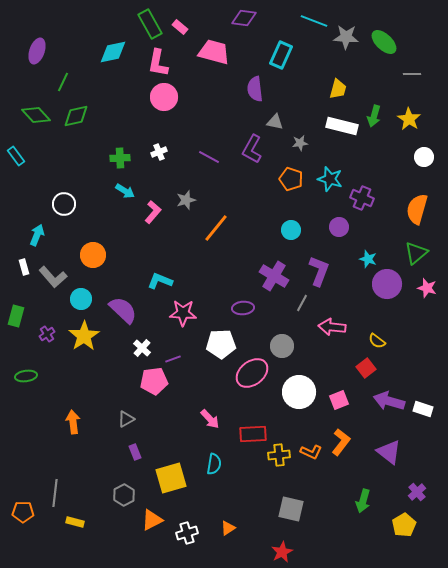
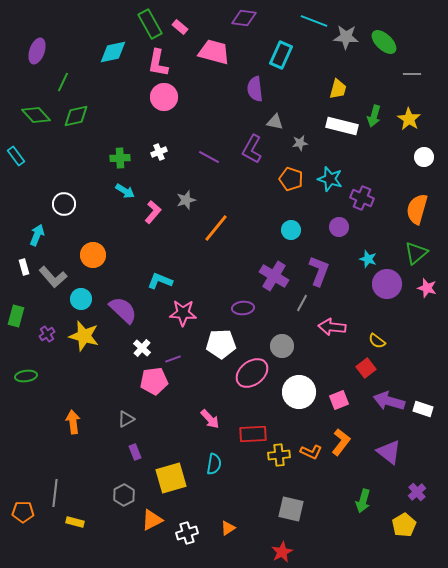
yellow star at (84, 336): rotated 24 degrees counterclockwise
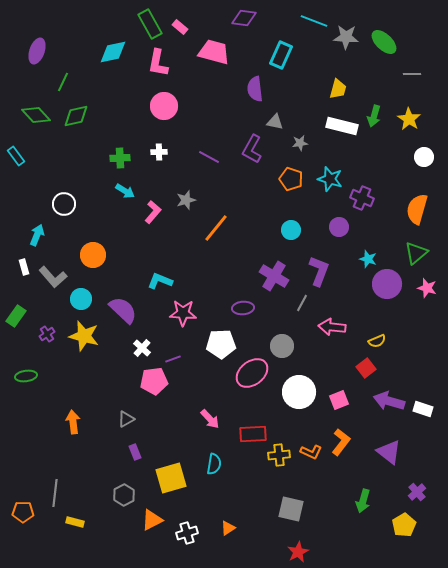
pink circle at (164, 97): moved 9 px down
white cross at (159, 152): rotated 21 degrees clockwise
green rectangle at (16, 316): rotated 20 degrees clockwise
yellow semicircle at (377, 341): rotated 60 degrees counterclockwise
red star at (282, 552): moved 16 px right
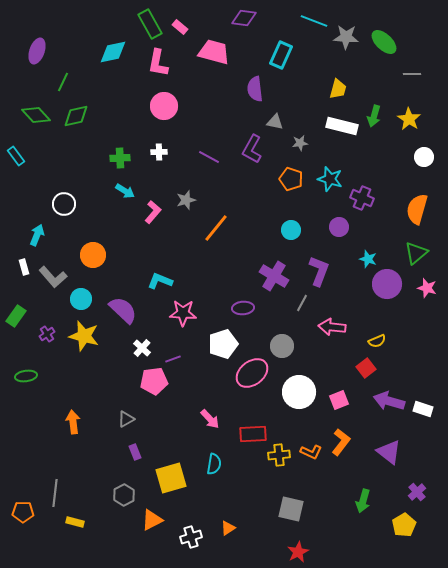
white pentagon at (221, 344): moved 2 px right; rotated 16 degrees counterclockwise
white cross at (187, 533): moved 4 px right, 4 px down
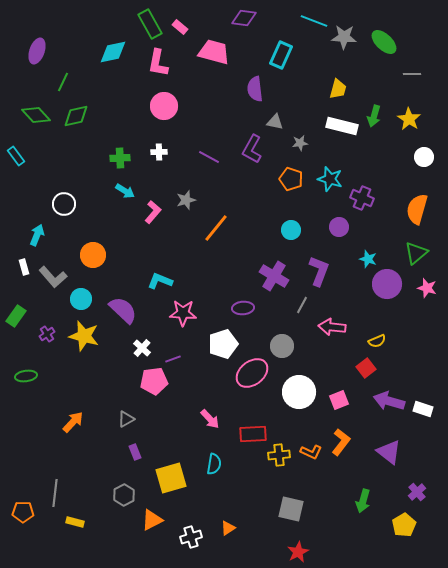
gray star at (346, 37): moved 2 px left
gray line at (302, 303): moved 2 px down
orange arrow at (73, 422): rotated 50 degrees clockwise
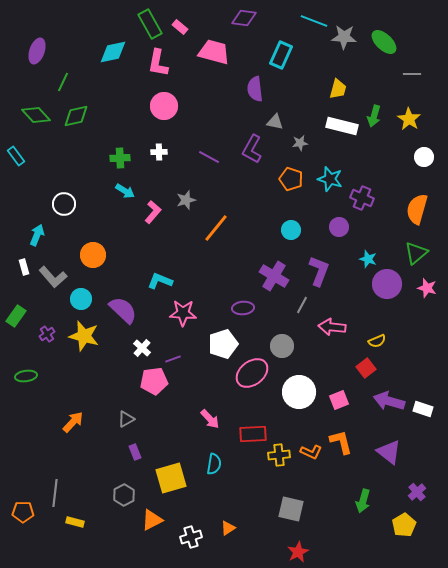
orange L-shape at (341, 442): rotated 52 degrees counterclockwise
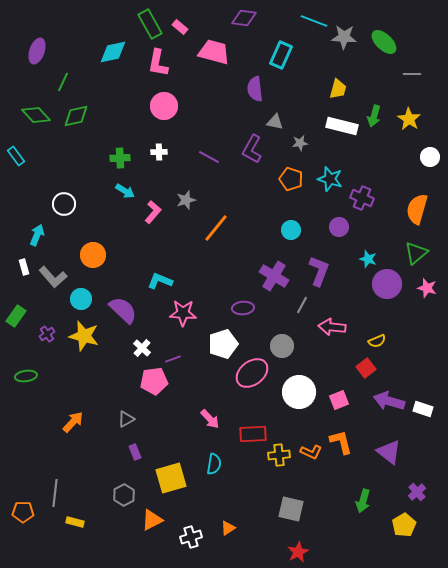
white circle at (424, 157): moved 6 px right
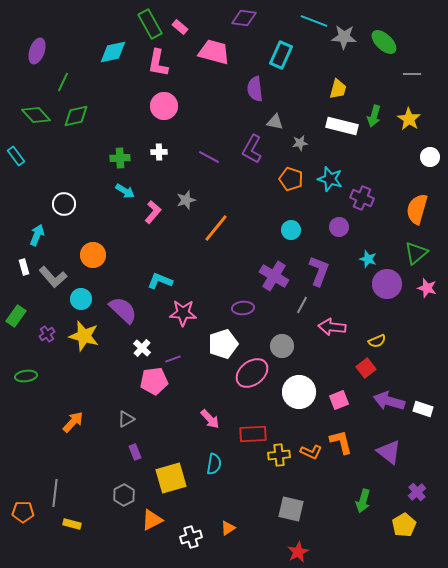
yellow rectangle at (75, 522): moved 3 px left, 2 px down
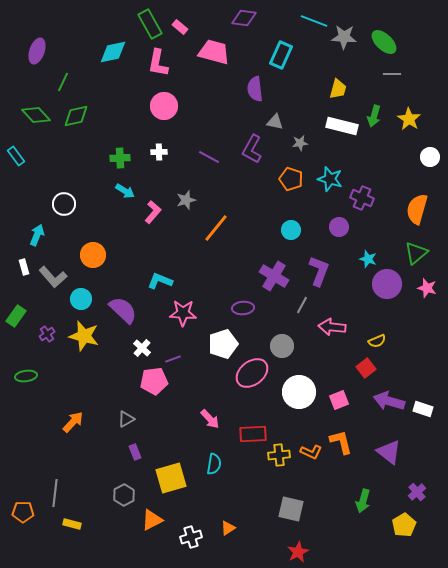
gray line at (412, 74): moved 20 px left
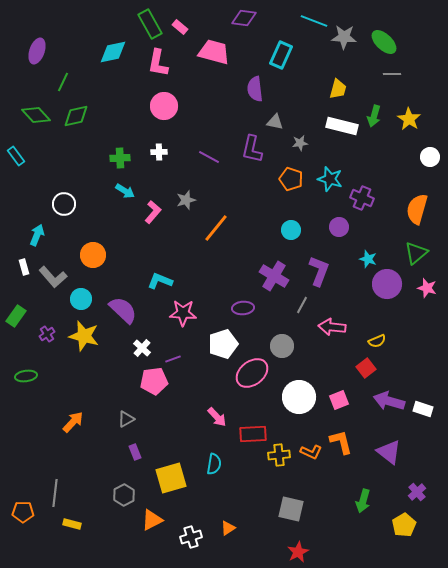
purple L-shape at (252, 149): rotated 16 degrees counterclockwise
white circle at (299, 392): moved 5 px down
pink arrow at (210, 419): moved 7 px right, 2 px up
